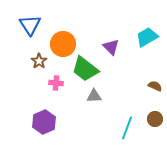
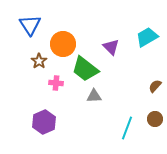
brown semicircle: rotated 72 degrees counterclockwise
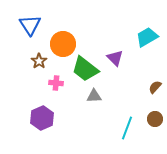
purple triangle: moved 4 px right, 11 px down
brown semicircle: moved 1 px down
purple hexagon: moved 2 px left, 4 px up
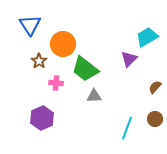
purple triangle: moved 14 px right, 1 px down; rotated 30 degrees clockwise
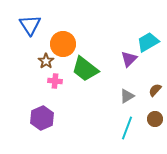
cyan trapezoid: moved 1 px right, 5 px down
brown star: moved 7 px right
pink cross: moved 1 px left, 2 px up
brown semicircle: moved 3 px down
gray triangle: moved 33 px right; rotated 28 degrees counterclockwise
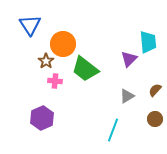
cyan trapezoid: rotated 115 degrees clockwise
cyan line: moved 14 px left, 2 px down
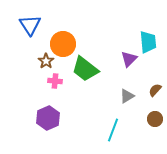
purple hexagon: moved 6 px right
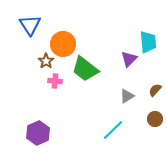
purple hexagon: moved 10 px left, 15 px down
cyan line: rotated 25 degrees clockwise
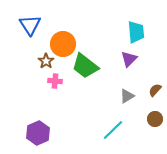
cyan trapezoid: moved 12 px left, 10 px up
green trapezoid: moved 3 px up
